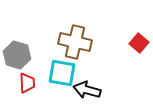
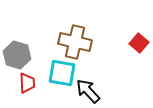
black arrow: moved 1 px right, 1 px down; rotated 32 degrees clockwise
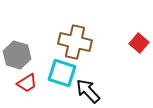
cyan square: rotated 8 degrees clockwise
red trapezoid: rotated 60 degrees clockwise
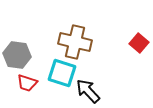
gray hexagon: rotated 8 degrees counterclockwise
red trapezoid: rotated 50 degrees clockwise
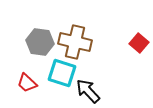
gray hexagon: moved 23 px right, 13 px up
red trapezoid: rotated 25 degrees clockwise
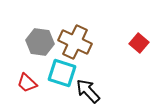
brown cross: rotated 12 degrees clockwise
